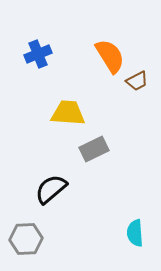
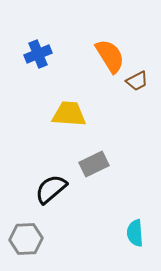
yellow trapezoid: moved 1 px right, 1 px down
gray rectangle: moved 15 px down
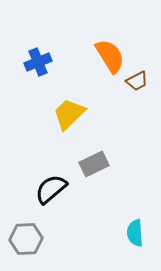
blue cross: moved 8 px down
yellow trapezoid: rotated 48 degrees counterclockwise
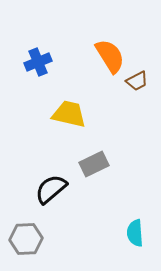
yellow trapezoid: rotated 57 degrees clockwise
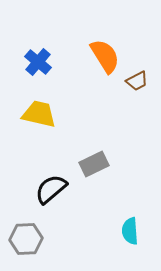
orange semicircle: moved 5 px left
blue cross: rotated 28 degrees counterclockwise
yellow trapezoid: moved 30 px left
cyan semicircle: moved 5 px left, 2 px up
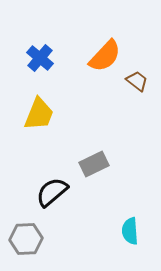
orange semicircle: rotated 75 degrees clockwise
blue cross: moved 2 px right, 4 px up
brown trapezoid: rotated 115 degrees counterclockwise
yellow trapezoid: rotated 99 degrees clockwise
black semicircle: moved 1 px right, 3 px down
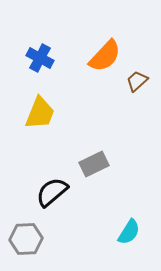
blue cross: rotated 12 degrees counterclockwise
brown trapezoid: rotated 80 degrees counterclockwise
yellow trapezoid: moved 1 px right, 1 px up
cyan semicircle: moved 1 px left, 1 px down; rotated 144 degrees counterclockwise
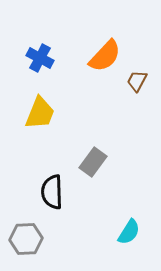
brown trapezoid: rotated 20 degrees counterclockwise
gray rectangle: moved 1 px left, 2 px up; rotated 28 degrees counterclockwise
black semicircle: rotated 52 degrees counterclockwise
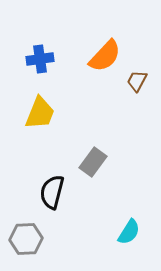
blue cross: moved 1 px down; rotated 36 degrees counterclockwise
black semicircle: rotated 16 degrees clockwise
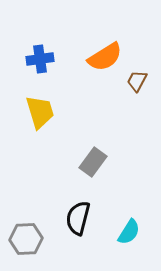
orange semicircle: moved 1 px down; rotated 15 degrees clockwise
yellow trapezoid: moved 1 px up; rotated 39 degrees counterclockwise
black semicircle: moved 26 px right, 26 px down
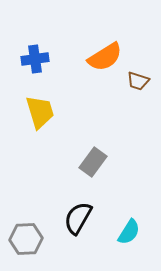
blue cross: moved 5 px left
brown trapezoid: moved 1 px right; rotated 100 degrees counterclockwise
black semicircle: rotated 16 degrees clockwise
